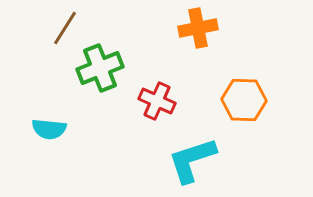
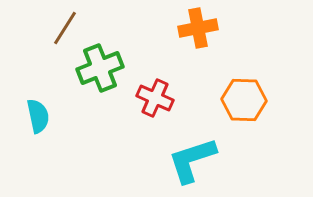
red cross: moved 2 px left, 3 px up
cyan semicircle: moved 11 px left, 13 px up; rotated 108 degrees counterclockwise
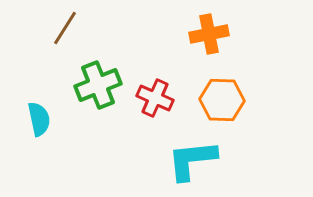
orange cross: moved 11 px right, 6 px down
green cross: moved 2 px left, 17 px down
orange hexagon: moved 22 px left
cyan semicircle: moved 1 px right, 3 px down
cyan L-shape: rotated 12 degrees clockwise
